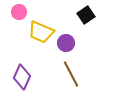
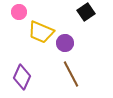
black square: moved 3 px up
purple circle: moved 1 px left
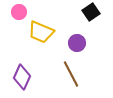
black square: moved 5 px right
purple circle: moved 12 px right
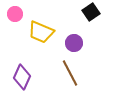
pink circle: moved 4 px left, 2 px down
purple circle: moved 3 px left
brown line: moved 1 px left, 1 px up
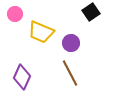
purple circle: moved 3 px left
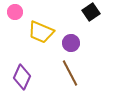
pink circle: moved 2 px up
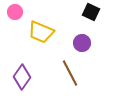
black square: rotated 30 degrees counterclockwise
purple circle: moved 11 px right
purple diamond: rotated 10 degrees clockwise
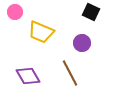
purple diamond: moved 6 px right, 1 px up; rotated 65 degrees counterclockwise
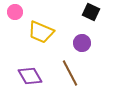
purple diamond: moved 2 px right
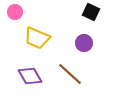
yellow trapezoid: moved 4 px left, 6 px down
purple circle: moved 2 px right
brown line: moved 1 px down; rotated 20 degrees counterclockwise
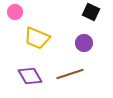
brown line: rotated 60 degrees counterclockwise
